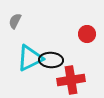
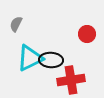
gray semicircle: moved 1 px right, 3 px down
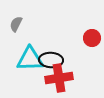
red circle: moved 5 px right, 4 px down
cyan triangle: moved 1 px down; rotated 24 degrees clockwise
red cross: moved 12 px left, 2 px up
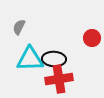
gray semicircle: moved 3 px right, 3 px down
black ellipse: moved 3 px right, 1 px up
red cross: moved 1 px down
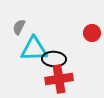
red circle: moved 5 px up
cyan triangle: moved 4 px right, 10 px up
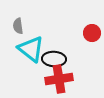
gray semicircle: moved 1 px left, 1 px up; rotated 35 degrees counterclockwise
cyan triangle: moved 3 px left; rotated 40 degrees clockwise
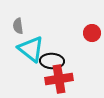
black ellipse: moved 2 px left, 2 px down
